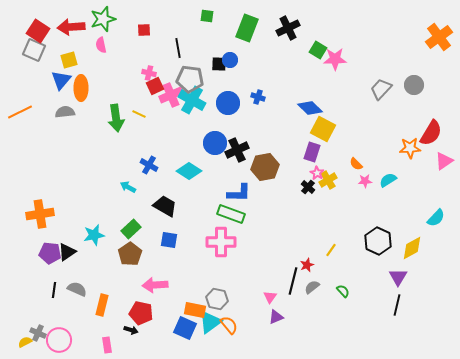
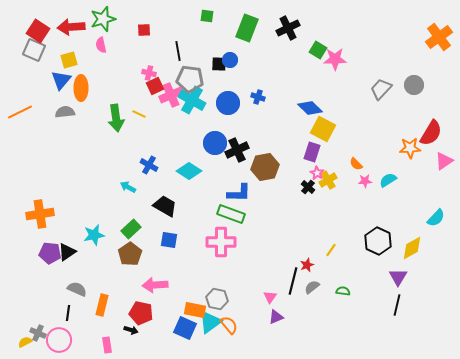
black line at (178, 48): moved 3 px down
black line at (54, 290): moved 14 px right, 23 px down
green semicircle at (343, 291): rotated 40 degrees counterclockwise
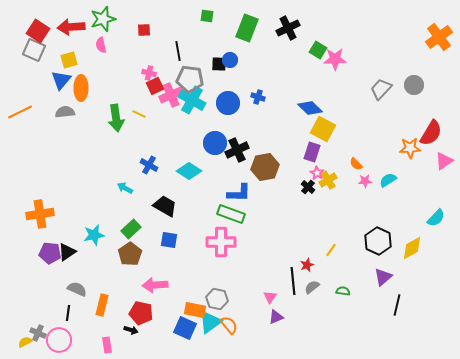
cyan arrow at (128, 187): moved 3 px left, 1 px down
purple triangle at (398, 277): moved 15 px left; rotated 18 degrees clockwise
black line at (293, 281): rotated 20 degrees counterclockwise
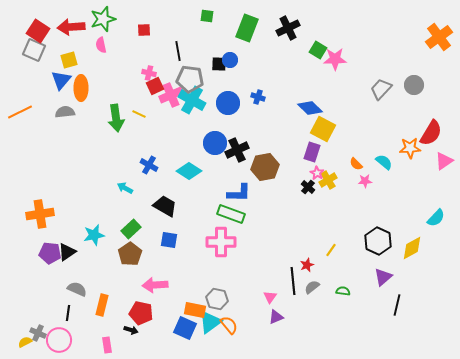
cyan semicircle at (388, 180): moved 4 px left, 18 px up; rotated 72 degrees clockwise
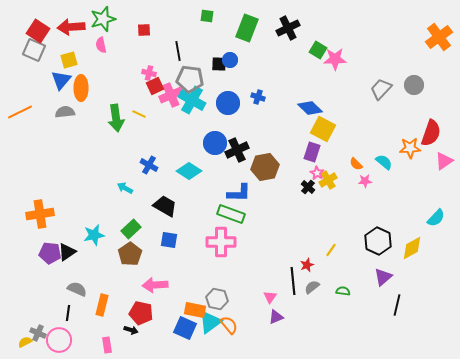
red semicircle at (431, 133): rotated 12 degrees counterclockwise
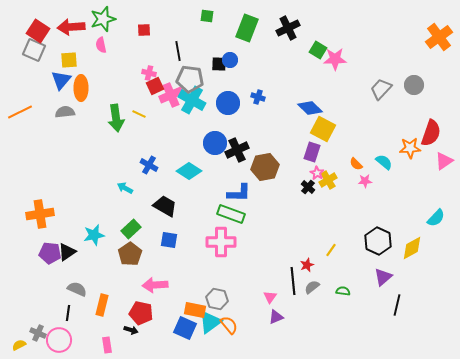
yellow square at (69, 60): rotated 12 degrees clockwise
yellow semicircle at (25, 342): moved 6 px left, 3 px down
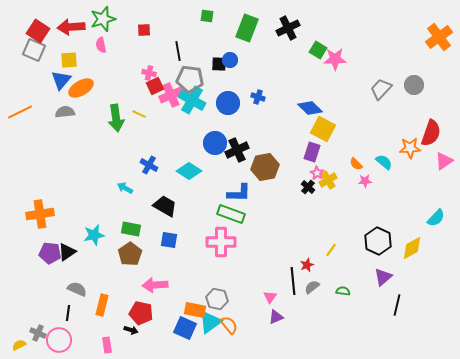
orange ellipse at (81, 88): rotated 60 degrees clockwise
green rectangle at (131, 229): rotated 54 degrees clockwise
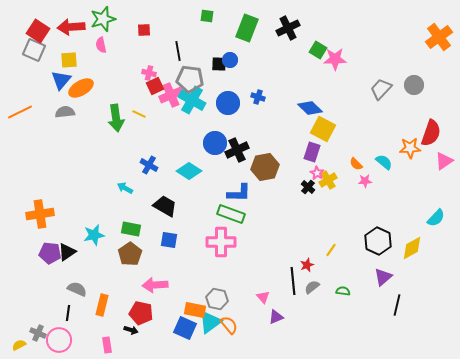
pink triangle at (270, 297): moved 7 px left; rotated 16 degrees counterclockwise
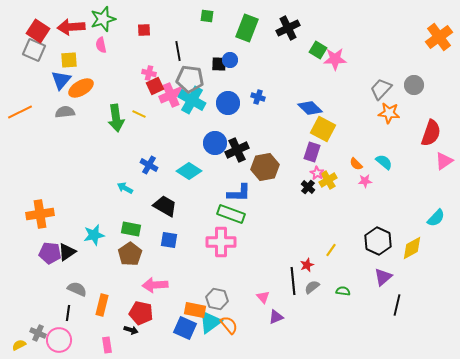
orange star at (410, 148): moved 21 px left, 35 px up; rotated 10 degrees clockwise
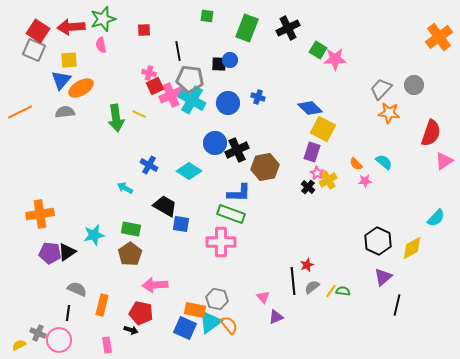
blue square at (169, 240): moved 12 px right, 16 px up
yellow line at (331, 250): moved 41 px down
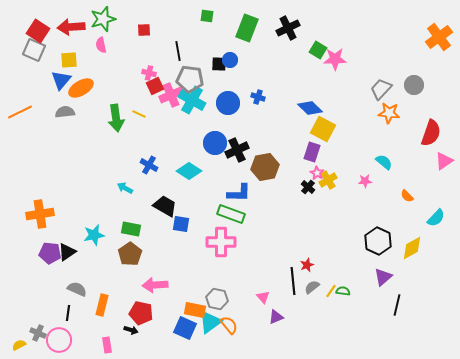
orange semicircle at (356, 164): moved 51 px right, 32 px down
